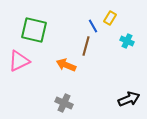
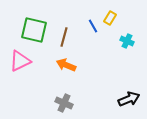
brown line: moved 22 px left, 9 px up
pink triangle: moved 1 px right
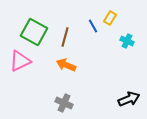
green square: moved 2 px down; rotated 16 degrees clockwise
brown line: moved 1 px right
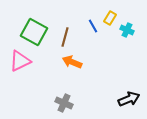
cyan cross: moved 11 px up
orange arrow: moved 6 px right, 3 px up
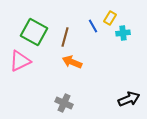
cyan cross: moved 4 px left, 3 px down; rotated 32 degrees counterclockwise
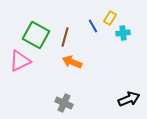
green square: moved 2 px right, 3 px down
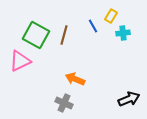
yellow rectangle: moved 1 px right, 2 px up
brown line: moved 1 px left, 2 px up
orange arrow: moved 3 px right, 17 px down
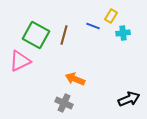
blue line: rotated 40 degrees counterclockwise
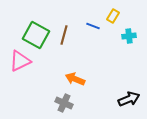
yellow rectangle: moved 2 px right
cyan cross: moved 6 px right, 3 px down
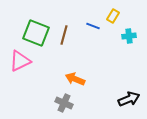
green square: moved 2 px up; rotated 8 degrees counterclockwise
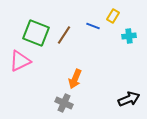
brown line: rotated 18 degrees clockwise
orange arrow: rotated 90 degrees counterclockwise
